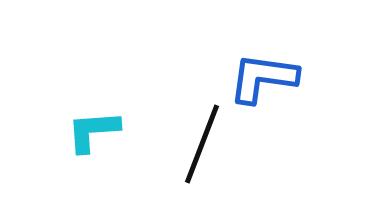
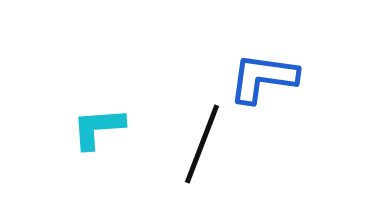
cyan L-shape: moved 5 px right, 3 px up
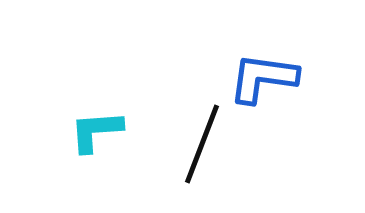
cyan L-shape: moved 2 px left, 3 px down
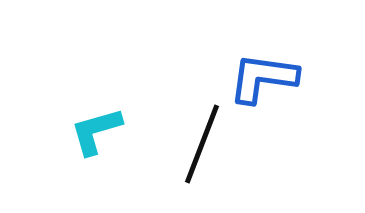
cyan L-shape: rotated 12 degrees counterclockwise
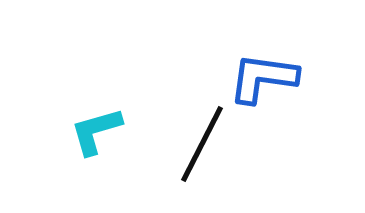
black line: rotated 6 degrees clockwise
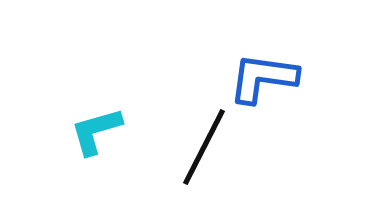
black line: moved 2 px right, 3 px down
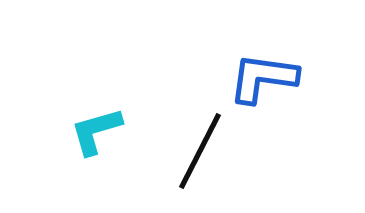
black line: moved 4 px left, 4 px down
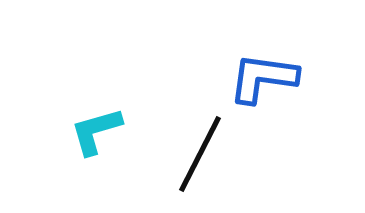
black line: moved 3 px down
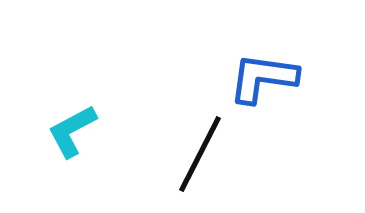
cyan L-shape: moved 24 px left; rotated 12 degrees counterclockwise
